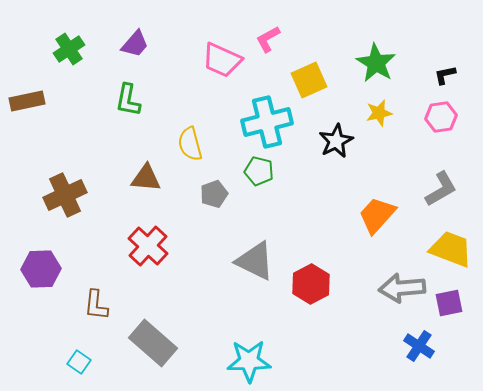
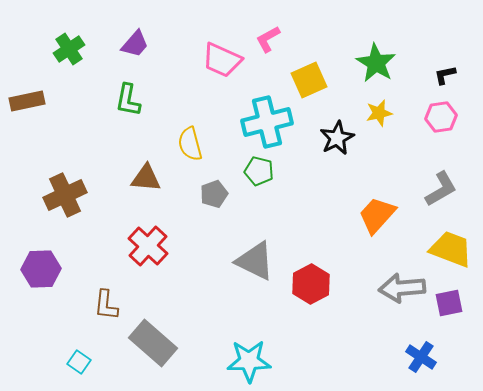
black star: moved 1 px right, 3 px up
brown L-shape: moved 10 px right
blue cross: moved 2 px right, 11 px down
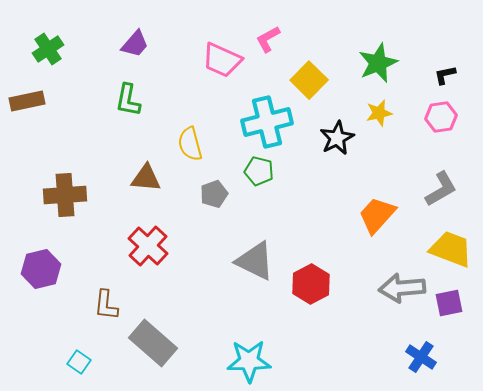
green cross: moved 21 px left
green star: moved 2 px right; rotated 18 degrees clockwise
yellow square: rotated 21 degrees counterclockwise
brown cross: rotated 21 degrees clockwise
purple hexagon: rotated 12 degrees counterclockwise
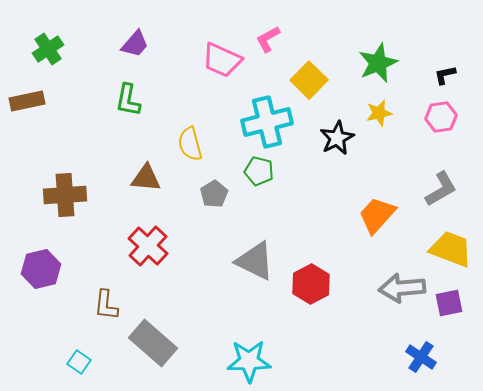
gray pentagon: rotated 12 degrees counterclockwise
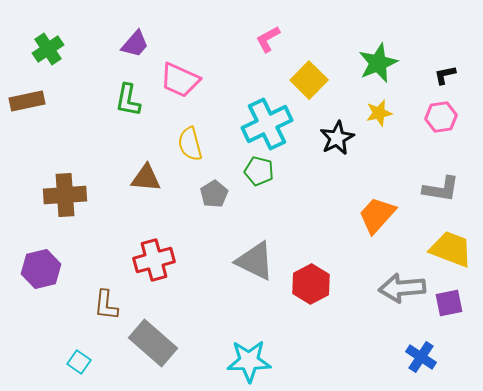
pink trapezoid: moved 42 px left, 20 px down
cyan cross: moved 2 px down; rotated 12 degrees counterclockwise
gray L-shape: rotated 39 degrees clockwise
red cross: moved 6 px right, 14 px down; rotated 33 degrees clockwise
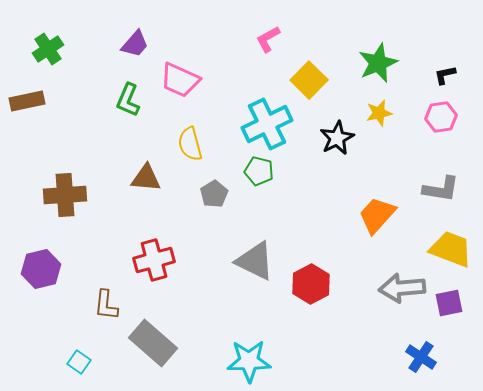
green L-shape: rotated 12 degrees clockwise
